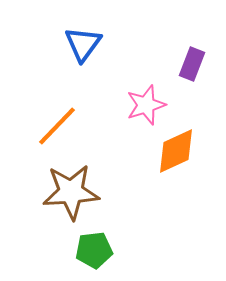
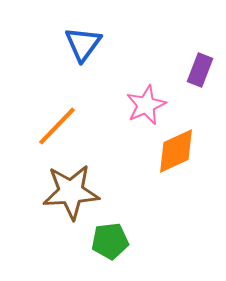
purple rectangle: moved 8 px right, 6 px down
pink star: rotated 6 degrees counterclockwise
green pentagon: moved 16 px right, 9 px up
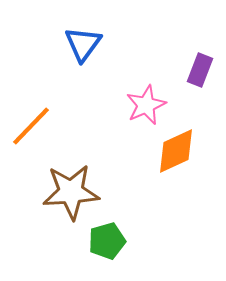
orange line: moved 26 px left
green pentagon: moved 3 px left; rotated 9 degrees counterclockwise
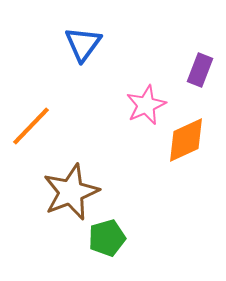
orange diamond: moved 10 px right, 11 px up
brown star: rotated 18 degrees counterclockwise
green pentagon: moved 3 px up
